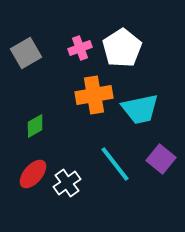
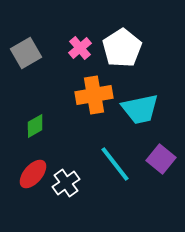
pink cross: rotated 20 degrees counterclockwise
white cross: moved 1 px left
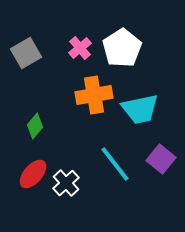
green diamond: rotated 20 degrees counterclockwise
white cross: rotated 8 degrees counterclockwise
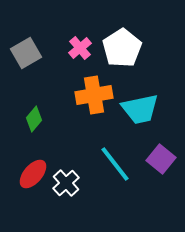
green diamond: moved 1 px left, 7 px up
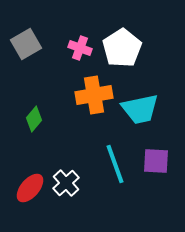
pink cross: rotated 30 degrees counterclockwise
gray square: moved 9 px up
purple square: moved 5 px left, 2 px down; rotated 36 degrees counterclockwise
cyan line: rotated 18 degrees clockwise
red ellipse: moved 3 px left, 14 px down
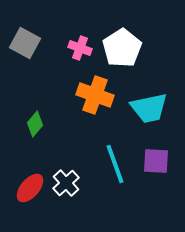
gray square: moved 1 px left, 1 px up; rotated 32 degrees counterclockwise
orange cross: moved 1 px right; rotated 30 degrees clockwise
cyan trapezoid: moved 9 px right, 1 px up
green diamond: moved 1 px right, 5 px down
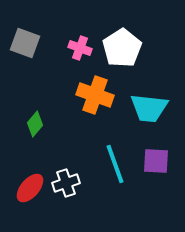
gray square: rotated 8 degrees counterclockwise
cyan trapezoid: rotated 18 degrees clockwise
white cross: rotated 24 degrees clockwise
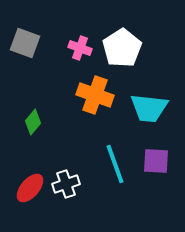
green diamond: moved 2 px left, 2 px up
white cross: moved 1 px down
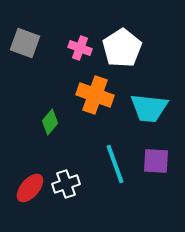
green diamond: moved 17 px right
